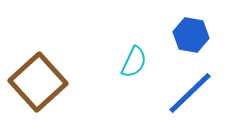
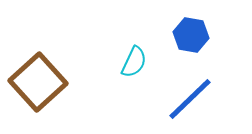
blue line: moved 6 px down
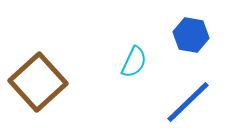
blue line: moved 2 px left, 3 px down
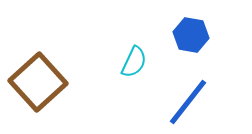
blue line: rotated 8 degrees counterclockwise
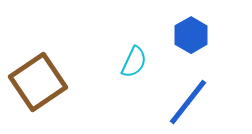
blue hexagon: rotated 20 degrees clockwise
brown square: rotated 8 degrees clockwise
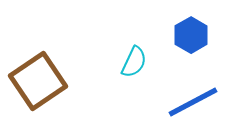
brown square: moved 1 px up
blue line: moved 5 px right; rotated 24 degrees clockwise
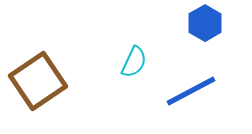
blue hexagon: moved 14 px right, 12 px up
blue line: moved 2 px left, 11 px up
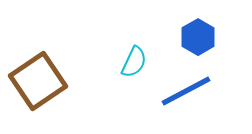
blue hexagon: moved 7 px left, 14 px down
blue line: moved 5 px left
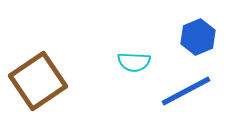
blue hexagon: rotated 8 degrees clockwise
cyan semicircle: rotated 68 degrees clockwise
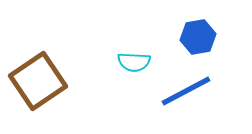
blue hexagon: rotated 12 degrees clockwise
